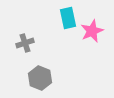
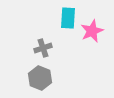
cyan rectangle: rotated 15 degrees clockwise
gray cross: moved 18 px right, 5 px down
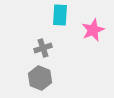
cyan rectangle: moved 8 px left, 3 px up
pink star: moved 1 px right, 1 px up
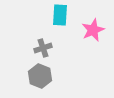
gray hexagon: moved 2 px up
